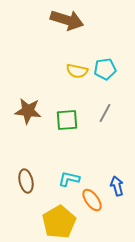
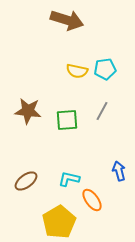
gray line: moved 3 px left, 2 px up
brown ellipse: rotated 65 degrees clockwise
blue arrow: moved 2 px right, 15 px up
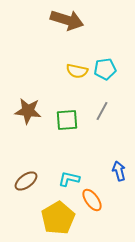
yellow pentagon: moved 1 px left, 4 px up
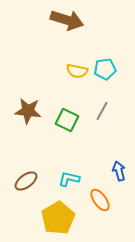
green square: rotated 30 degrees clockwise
orange ellipse: moved 8 px right
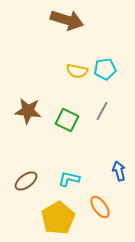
orange ellipse: moved 7 px down
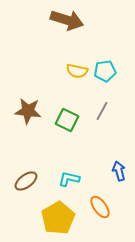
cyan pentagon: moved 2 px down
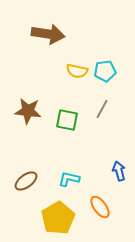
brown arrow: moved 19 px left, 14 px down; rotated 8 degrees counterclockwise
gray line: moved 2 px up
green square: rotated 15 degrees counterclockwise
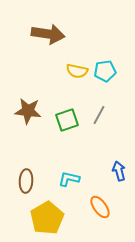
gray line: moved 3 px left, 6 px down
green square: rotated 30 degrees counterclockwise
brown ellipse: rotated 50 degrees counterclockwise
yellow pentagon: moved 11 px left
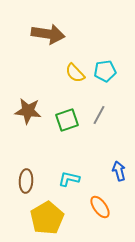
yellow semicircle: moved 2 px left, 2 px down; rotated 35 degrees clockwise
